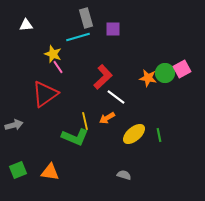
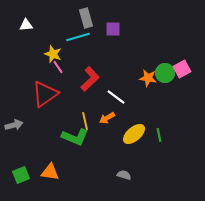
red L-shape: moved 13 px left, 2 px down
green square: moved 3 px right, 5 px down
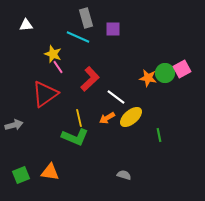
cyan line: rotated 40 degrees clockwise
yellow line: moved 6 px left, 3 px up
yellow ellipse: moved 3 px left, 17 px up
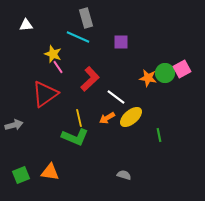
purple square: moved 8 px right, 13 px down
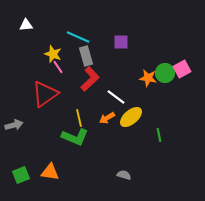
gray rectangle: moved 38 px down
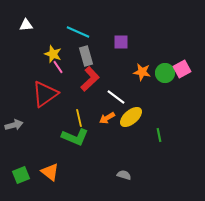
cyan line: moved 5 px up
orange star: moved 6 px left, 6 px up
orange triangle: rotated 30 degrees clockwise
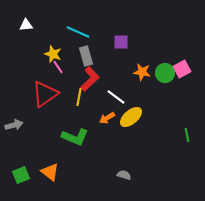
yellow line: moved 21 px up; rotated 24 degrees clockwise
green line: moved 28 px right
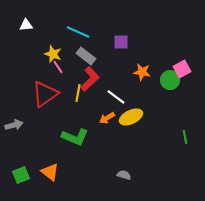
gray rectangle: rotated 36 degrees counterclockwise
green circle: moved 5 px right, 7 px down
yellow line: moved 1 px left, 4 px up
yellow ellipse: rotated 15 degrees clockwise
green line: moved 2 px left, 2 px down
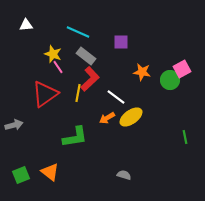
yellow ellipse: rotated 10 degrees counterclockwise
green L-shape: rotated 32 degrees counterclockwise
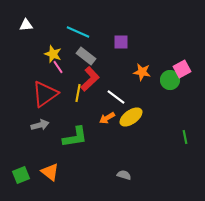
gray arrow: moved 26 px right
